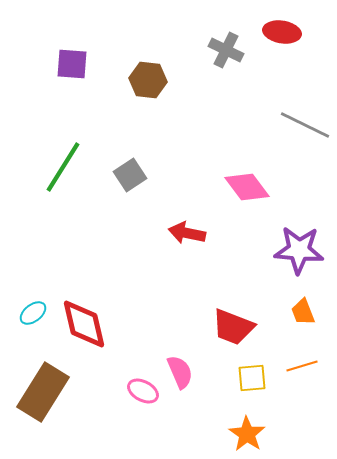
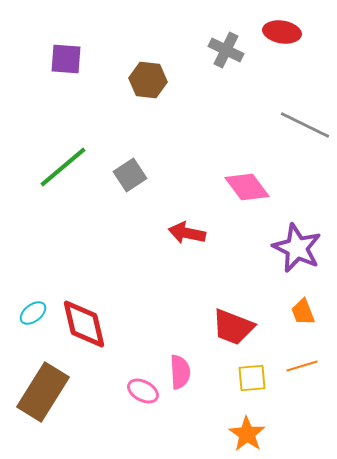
purple square: moved 6 px left, 5 px up
green line: rotated 18 degrees clockwise
purple star: moved 2 px left, 2 px up; rotated 21 degrees clockwise
pink semicircle: rotated 20 degrees clockwise
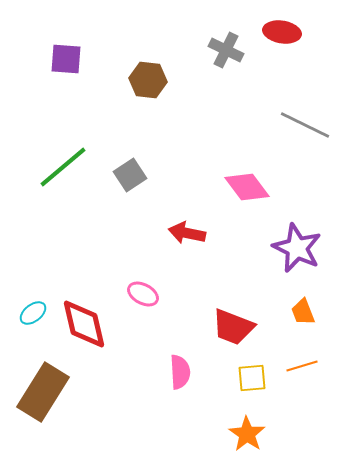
pink ellipse: moved 97 px up
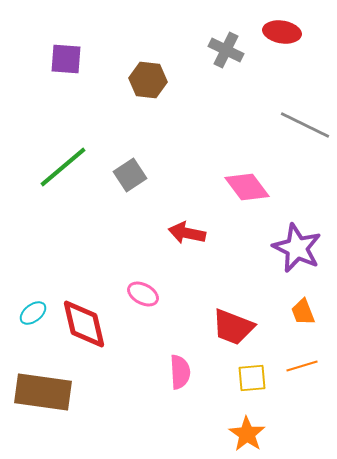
brown rectangle: rotated 66 degrees clockwise
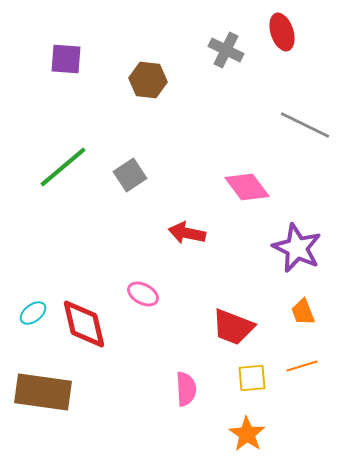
red ellipse: rotated 63 degrees clockwise
pink semicircle: moved 6 px right, 17 px down
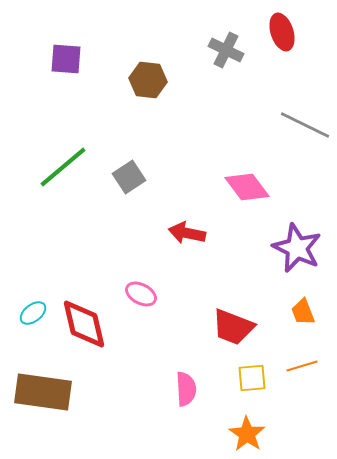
gray square: moved 1 px left, 2 px down
pink ellipse: moved 2 px left
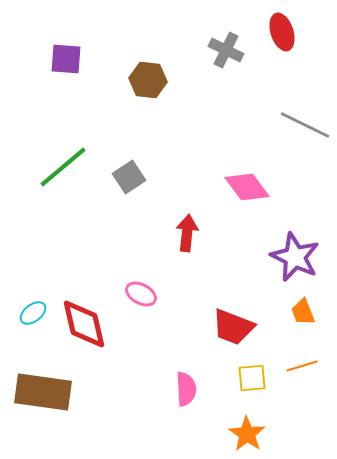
red arrow: rotated 84 degrees clockwise
purple star: moved 2 px left, 9 px down
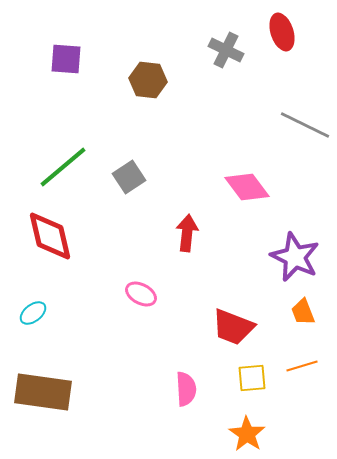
red diamond: moved 34 px left, 88 px up
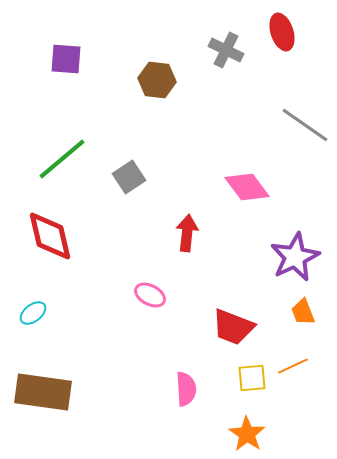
brown hexagon: moved 9 px right
gray line: rotated 9 degrees clockwise
green line: moved 1 px left, 8 px up
purple star: rotated 21 degrees clockwise
pink ellipse: moved 9 px right, 1 px down
orange line: moved 9 px left; rotated 8 degrees counterclockwise
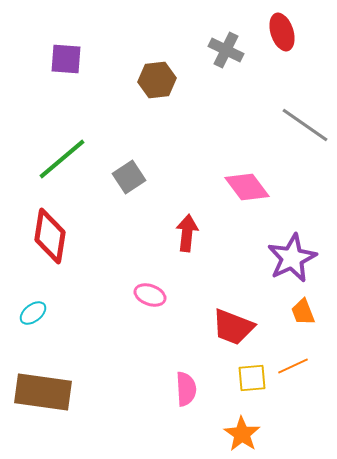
brown hexagon: rotated 12 degrees counterclockwise
red diamond: rotated 22 degrees clockwise
purple star: moved 3 px left, 1 px down
pink ellipse: rotated 8 degrees counterclockwise
orange star: moved 5 px left
